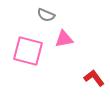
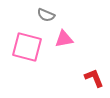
pink square: moved 1 px left, 4 px up
red L-shape: rotated 15 degrees clockwise
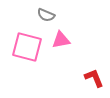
pink triangle: moved 3 px left, 1 px down
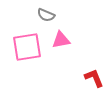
pink square: rotated 24 degrees counterclockwise
